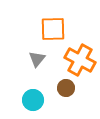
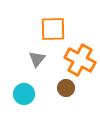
cyan circle: moved 9 px left, 6 px up
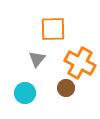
orange cross: moved 3 px down
cyan circle: moved 1 px right, 1 px up
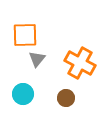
orange square: moved 28 px left, 6 px down
brown circle: moved 10 px down
cyan circle: moved 2 px left, 1 px down
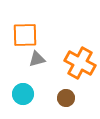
gray triangle: rotated 36 degrees clockwise
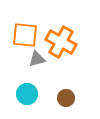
orange square: rotated 8 degrees clockwise
orange cross: moved 19 px left, 21 px up
cyan circle: moved 4 px right
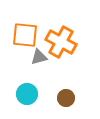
gray triangle: moved 2 px right, 2 px up
